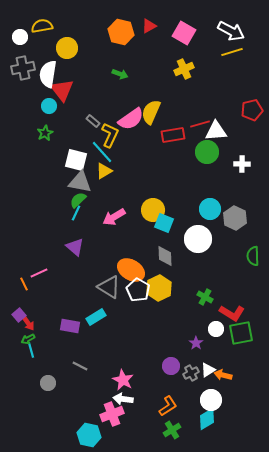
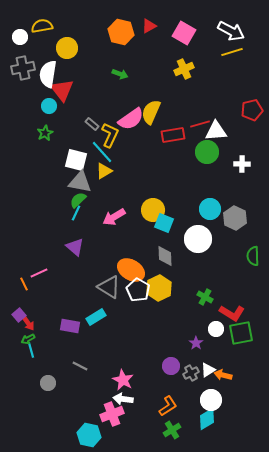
gray rectangle at (93, 121): moved 1 px left, 3 px down
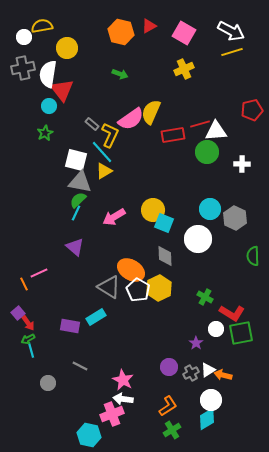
white circle at (20, 37): moved 4 px right
purple square at (19, 315): moved 1 px left, 2 px up
purple circle at (171, 366): moved 2 px left, 1 px down
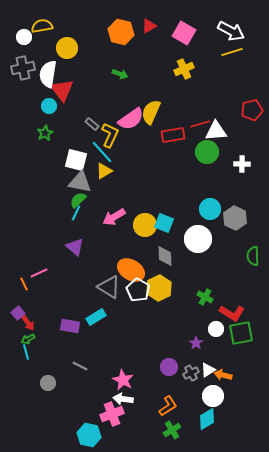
yellow circle at (153, 210): moved 8 px left, 15 px down
cyan line at (31, 350): moved 5 px left, 2 px down
white circle at (211, 400): moved 2 px right, 4 px up
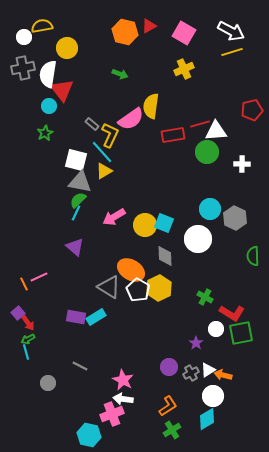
orange hexagon at (121, 32): moved 4 px right
yellow semicircle at (151, 112): moved 6 px up; rotated 15 degrees counterclockwise
pink line at (39, 273): moved 4 px down
purple rectangle at (70, 326): moved 6 px right, 9 px up
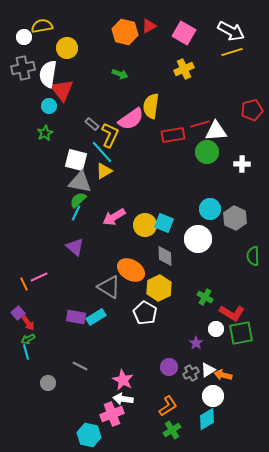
white pentagon at (138, 290): moved 7 px right, 23 px down
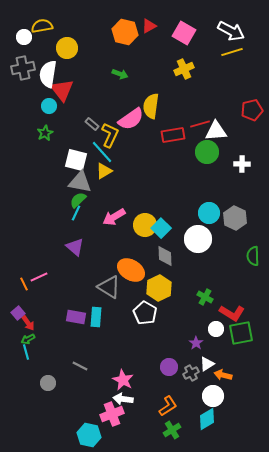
cyan circle at (210, 209): moved 1 px left, 4 px down
cyan square at (164, 223): moved 3 px left, 5 px down; rotated 24 degrees clockwise
cyan rectangle at (96, 317): rotated 54 degrees counterclockwise
white triangle at (208, 370): moved 1 px left, 6 px up
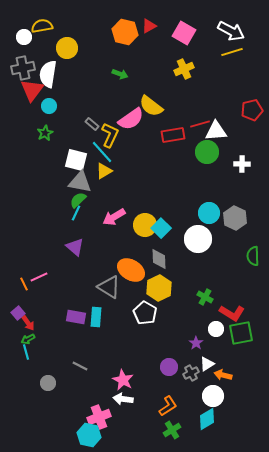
red triangle at (62, 90): moved 30 px left; rotated 15 degrees clockwise
yellow semicircle at (151, 106): rotated 60 degrees counterclockwise
gray diamond at (165, 256): moved 6 px left, 3 px down
pink cross at (112, 414): moved 13 px left, 3 px down
